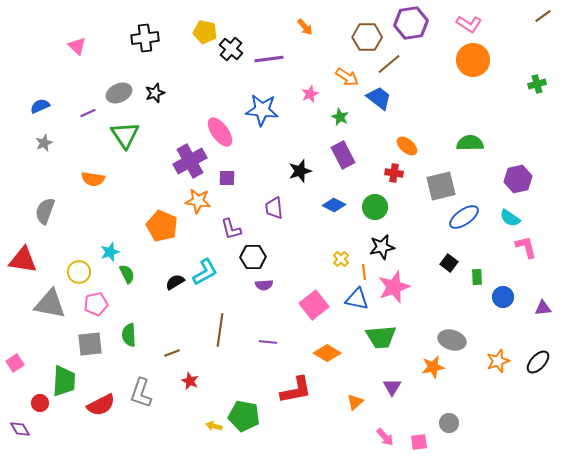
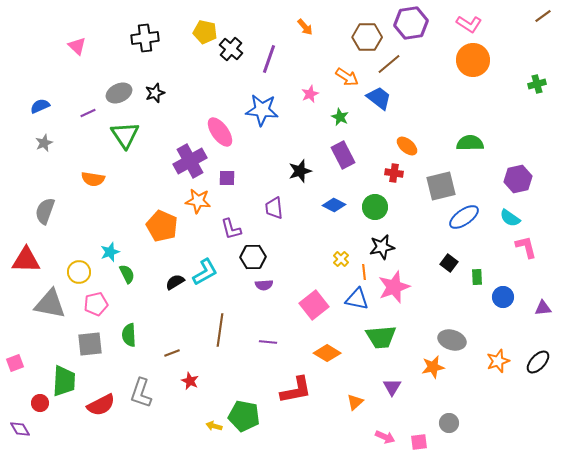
purple line at (269, 59): rotated 64 degrees counterclockwise
red triangle at (23, 260): moved 3 px right; rotated 8 degrees counterclockwise
pink square at (15, 363): rotated 12 degrees clockwise
pink arrow at (385, 437): rotated 24 degrees counterclockwise
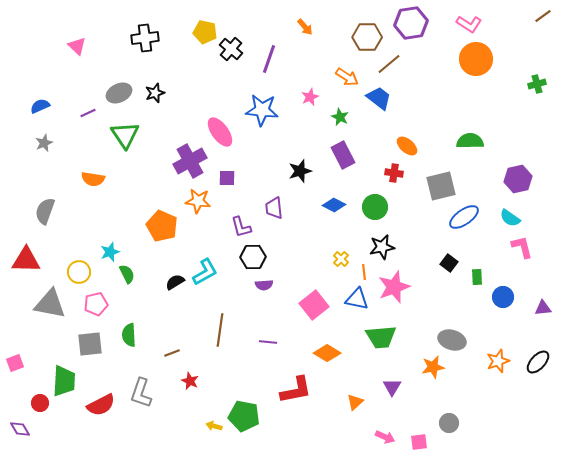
orange circle at (473, 60): moved 3 px right, 1 px up
pink star at (310, 94): moved 3 px down
green semicircle at (470, 143): moved 2 px up
purple L-shape at (231, 229): moved 10 px right, 2 px up
pink L-shape at (526, 247): moved 4 px left
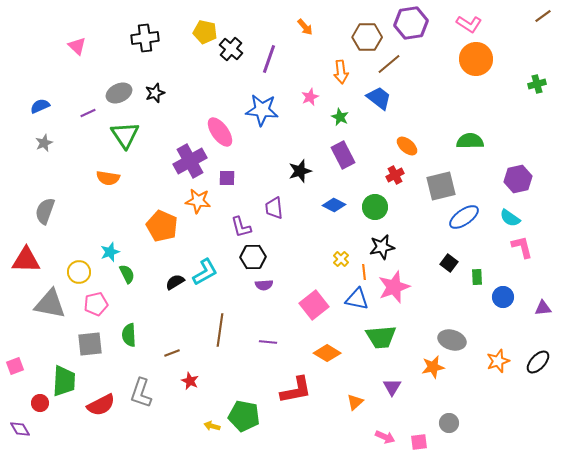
orange arrow at (347, 77): moved 6 px left, 5 px up; rotated 50 degrees clockwise
red cross at (394, 173): moved 1 px right, 2 px down; rotated 36 degrees counterclockwise
orange semicircle at (93, 179): moved 15 px right, 1 px up
pink square at (15, 363): moved 3 px down
yellow arrow at (214, 426): moved 2 px left
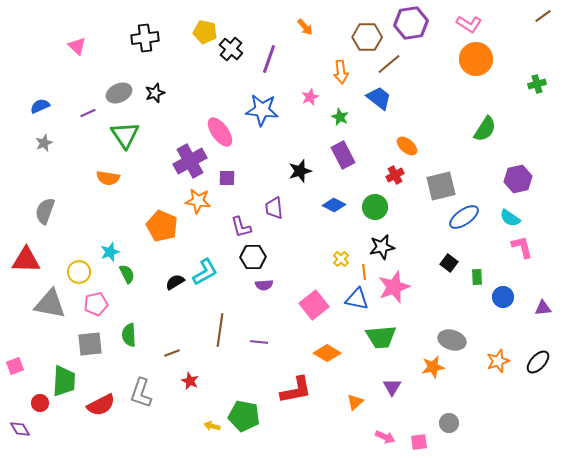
green semicircle at (470, 141): moved 15 px right, 12 px up; rotated 124 degrees clockwise
purple line at (268, 342): moved 9 px left
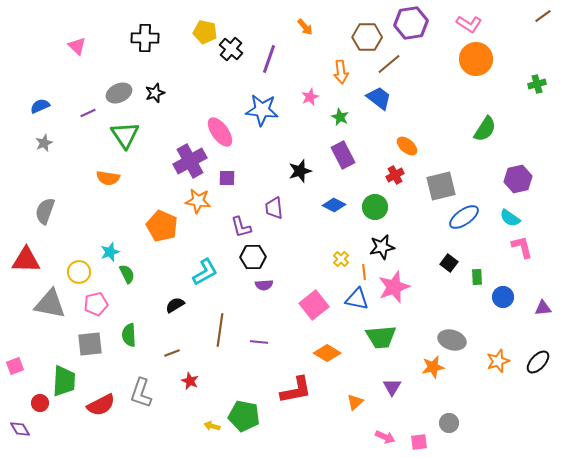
black cross at (145, 38): rotated 8 degrees clockwise
black semicircle at (175, 282): moved 23 px down
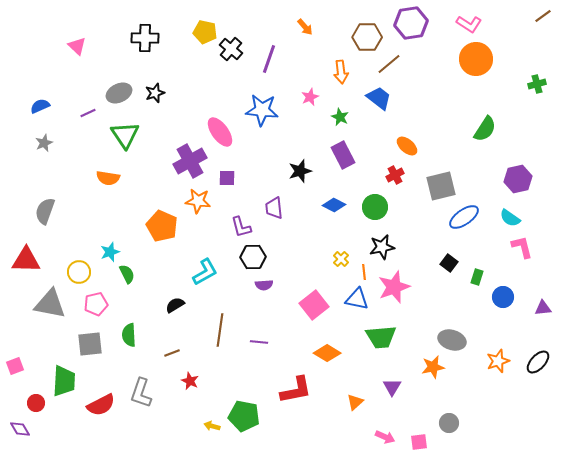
green rectangle at (477, 277): rotated 21 degrees clockwise
red circle at (40, 403): moved 4 px left
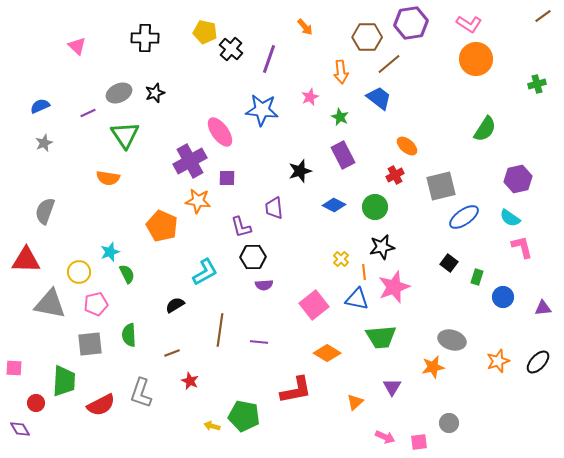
pink square at (15, 366): moved 1 px left, 2 px down; rotated 24 degrees clockwise
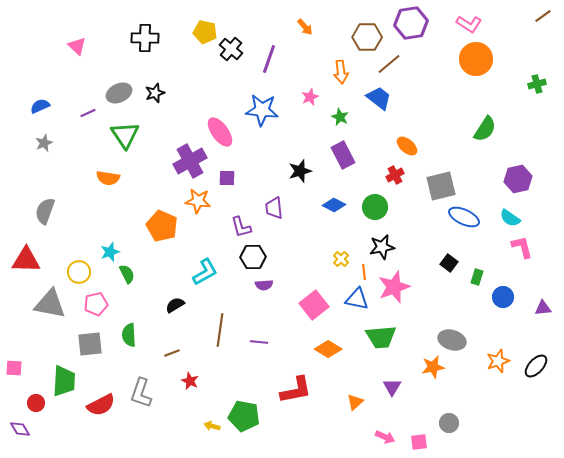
blue ellipse at (464, 217): rotated 60 degrees clockwise
orange diamond at (327, 353): moved 1 px right, 4 px up
black ellipse at (538, 362): moved 2 px left, 4 px down
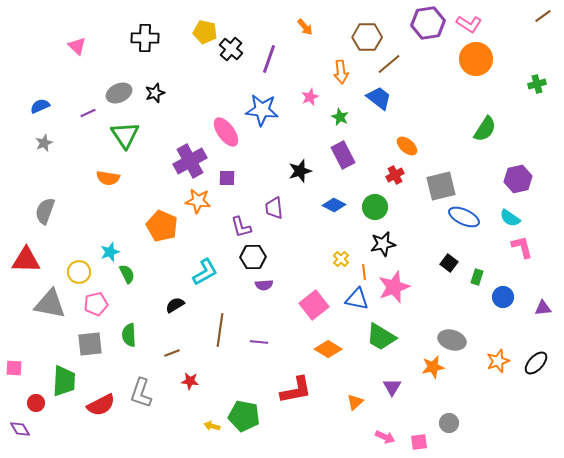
purple hexagon at (411, 23): moved 17 px right
pink ellipse at (220, 132): moved 6 px right
black star at (382, 247): moved 1 px right, 3 px up
green trapezoid at (381, 337): rotated 36 degrees clockwise
black ellipse at (536, 366): moved 3 px up
red star at (190, 381): rotated 18 degrees counterclockwise
